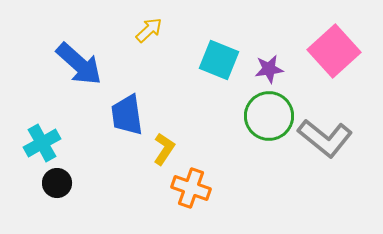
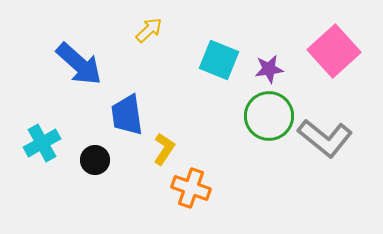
black circle: moved 38 px right, 23 px up
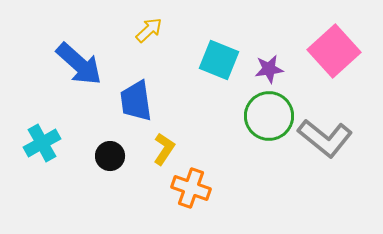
blue trapezoid: moved 9 px right, 14 px up
black circle: moved 15 px right, 4 px up
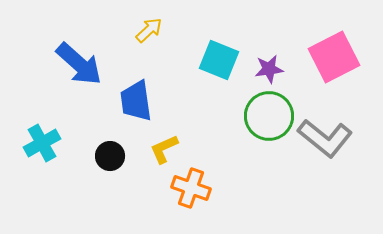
pink square: moved 6 px down; rotated 15 degrees clockwise
yellow L-shape: rotated 148 degrees counterclockwise
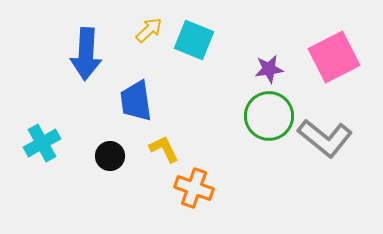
cyan square: moved 25 px left, 20 px up
blue arrow: moved 7 px right, 10 px up; rotated 51 degrees clockwise
yellow L-shape: rotated 88 degrees clockwise
orange cross: moved 3 px right
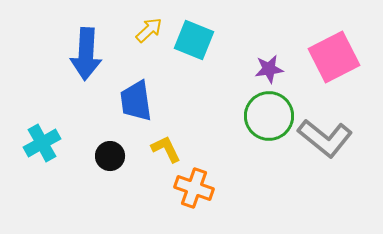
yellow L-shape: moved 2 px right
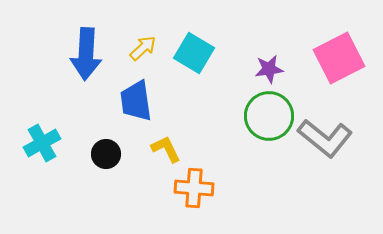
yellow arrow: moved 6 px left, 18 px down
cyan square: moved 13 px down; rotated 9 degrees clockwise
pink square: moved 5 px right, 1 px down
black circle: moved 4 px left, 2 px up
orange cross: rotated 15 degrees counterclockwise
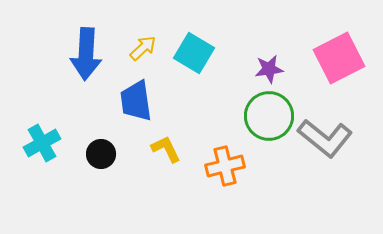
black circle: moved 5 px left
orange cross: moved 31 px right, 22 px up; rotated 18 degrees counterclockwise
